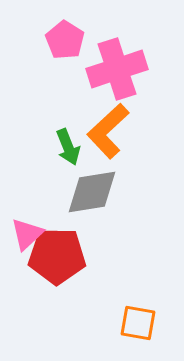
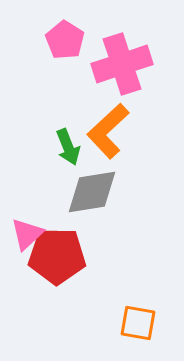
pink cross: moved 5 px right, 5 px up
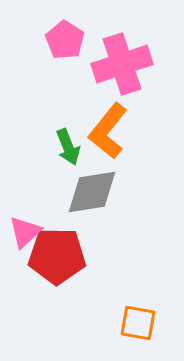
orange L-shape: rotated 8 degrees counterclockwise
pink triangle: moved 2 px left, 2 px up
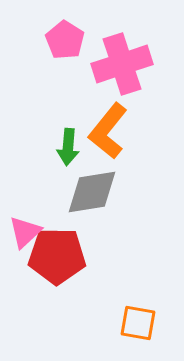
green arrow: rotated 27 degrees clockwise
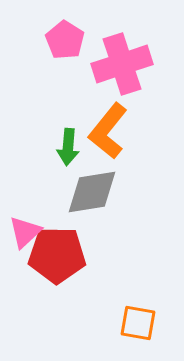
red pentagon: moved 1 px up
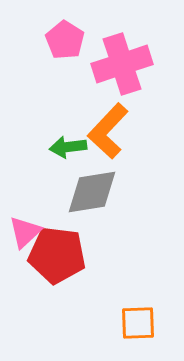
orange L-shape: rotated 4 degrees clockwise
green arrow: rotated 78 degrees clockwise
red pentagon: rotated 6 degrees clockwise
orange square: rotated 12 degrees counterclockwise
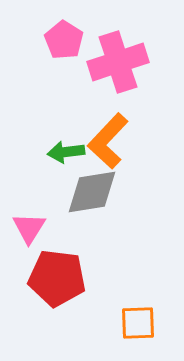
pink pentagon: moved 1 px left
pink cross: moved 4 px left, 2 px up
orange L-shape: moved 10 px down
green arrow: moved 2 px left, 5 px down
pink triangle: moved 4 px right, 4 px up; rotated 15 degrees counterclockwise
red pentagon: moved 23 px down
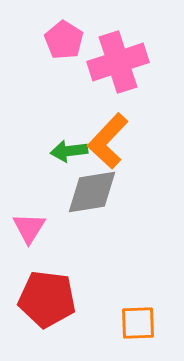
green arrow: moved 3 px right, 1 px up
red pentagon: moved 10 px left, 21 px down
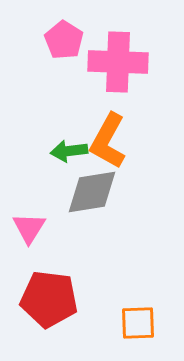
pink cross: rotated 20 degrees clockwise
orange L-shape: rotated 14 degrees counterclockwise
red pentagon: moved 2 px right
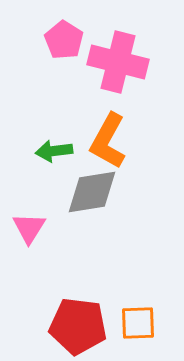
pink cross: rotated 12 degrees clockwise
green arrow: moved 15 px left
red pentagon: moved 29 px right, 27 px down
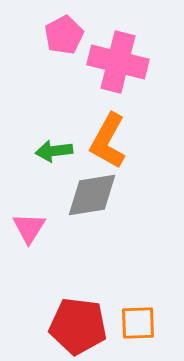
pink pentagon: moved 5 px up; rotated 12 degrees clockwise
gray diamond: moved 3 px down
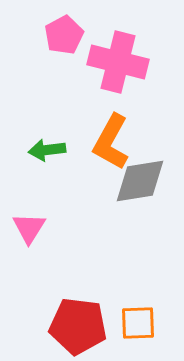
orange L-shape: moved 3 px right, 1 px down
green arrow: moved 7 px left, 1 px up
gray diamond: moved 48 px right, 14 px up
